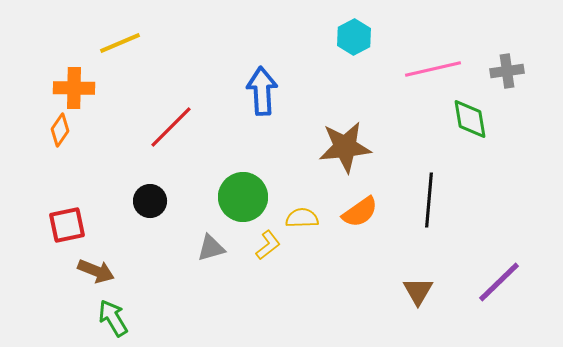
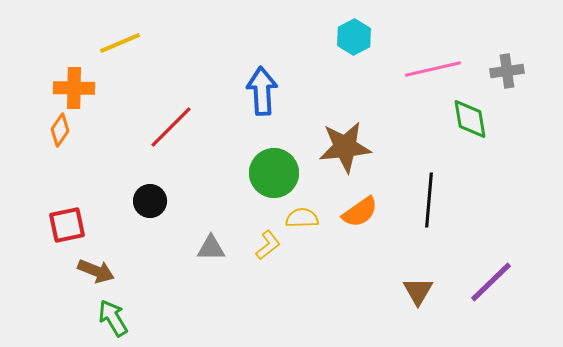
green circle: moved 31 px right, 24 px up
gray triangle: rotated 16 degrees clockwise
purple line: moved 8 px left
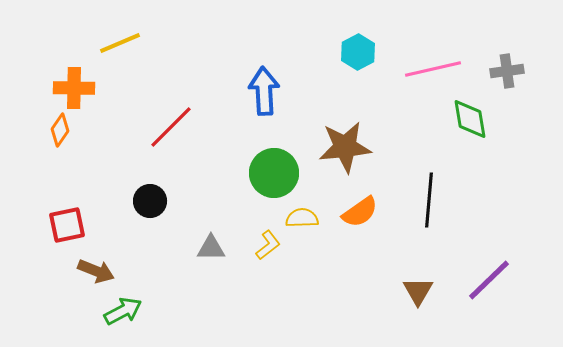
cyan hexagon: moved 4 px right, 15 px down
blue arrow: moved 2 px right
purple line: moved 2 px left, 2 px up
green arrow: moved 10 px right, 7 px up; rotated 93 degrees clockwise
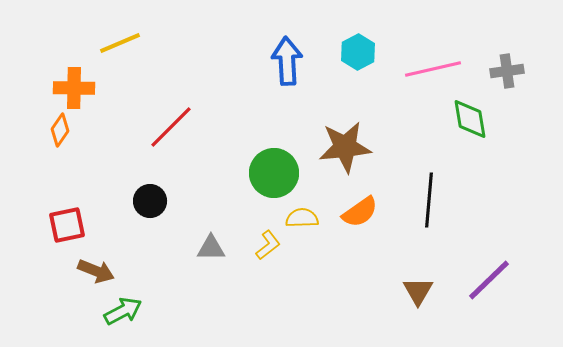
blue arrow: moved 23 px right, 30 px up
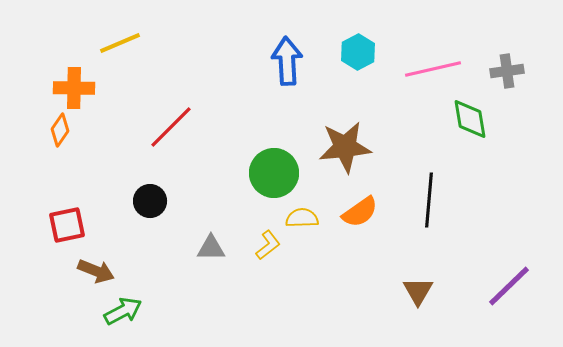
purple line: moved 20 px right, 6 px down
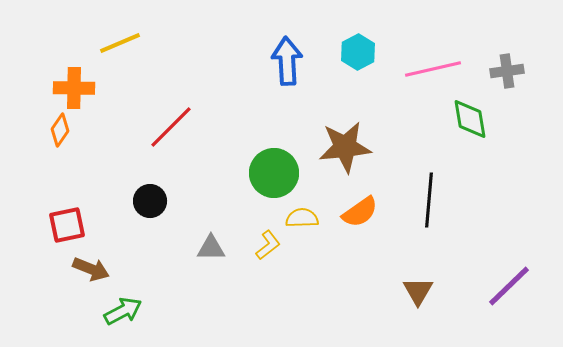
brown arrow: moved 5 px left, 2 px up
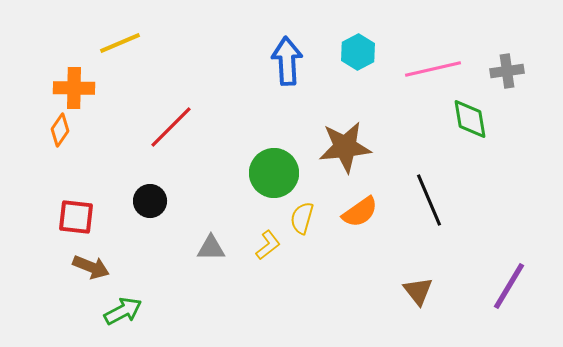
black line: rotated 28 degrees counterclockwise
yellow semicircle: rotated 72 degrees counterclockwise
red square: moved 9 px right, 8 px up; rotated 18 degrees clockwise
brown arrow: moved 2 px up
purple line: rotated 15 degrees counterclockwise
brown triangle: rotated 8 degrees counterclockwise
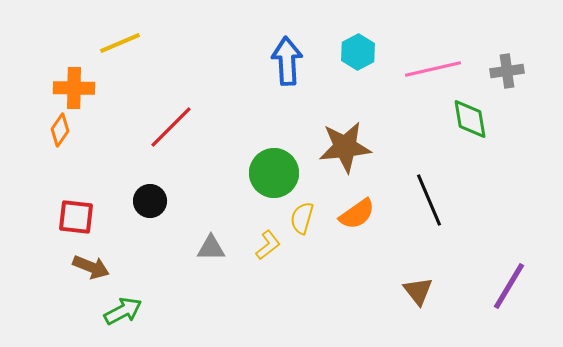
orange semicircle: moved 3 px left, 2 px down
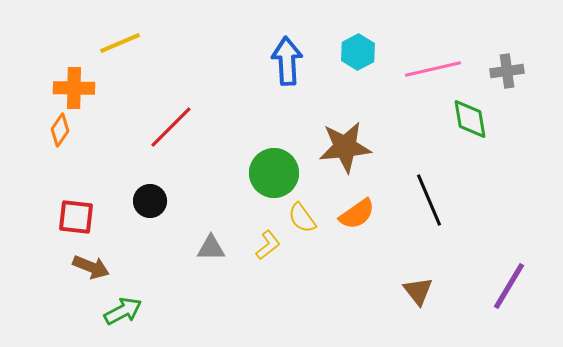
yellow semicircle: rotated 52 degrees counterclockwise
